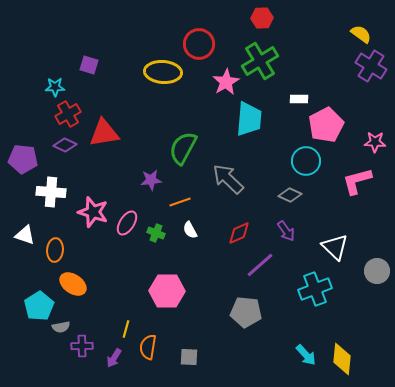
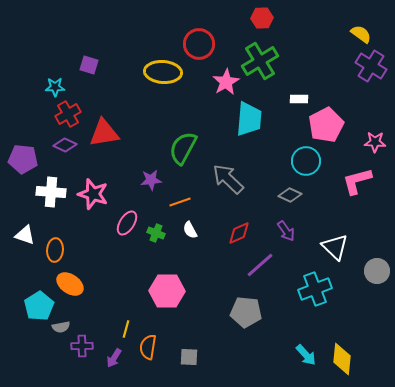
pink star at (93, 212): moved 18 px up
orange ellipse at (73, 284): moved 3 px left
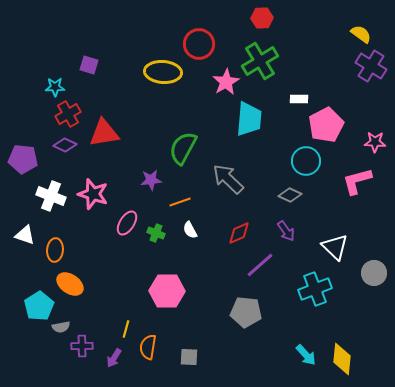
white cross at (51, 192): moved 4 px down; rotated 16 degrees clockwise
gray circle at (377, 271): moved 3 px left, 2 px down
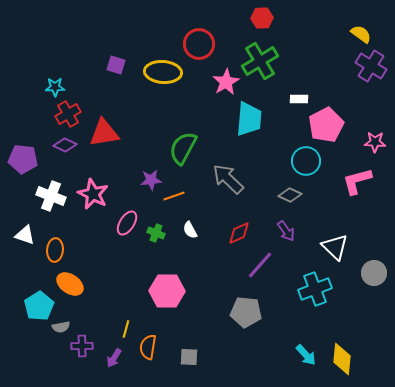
purple square at (89, 65): moved 27 px right
pink star at (93, 194): rotated 8 degrees clockwise
orange line at (180, 202): moved 6 px left, 6 px up
purple line at (260, 265): rotated 8 degrees counterclockwise
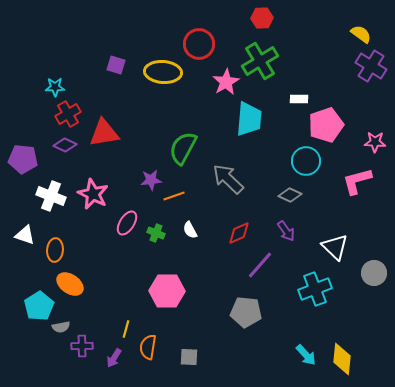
pink pentagon at (326, 125): rotated 8 degrees clockwise
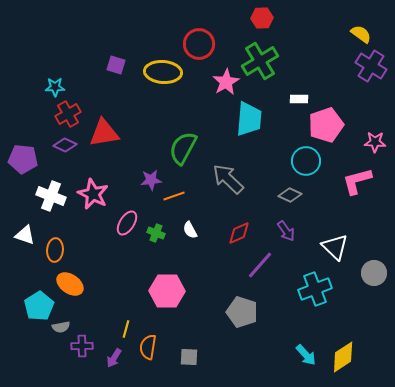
gray pentagon at (246, 312): moved 4 px left; rotated 12 degrees clockwise
yellow diamond at (342, 359): moved 1 px right, 2 px up; rotated 52 degrees clockwise
